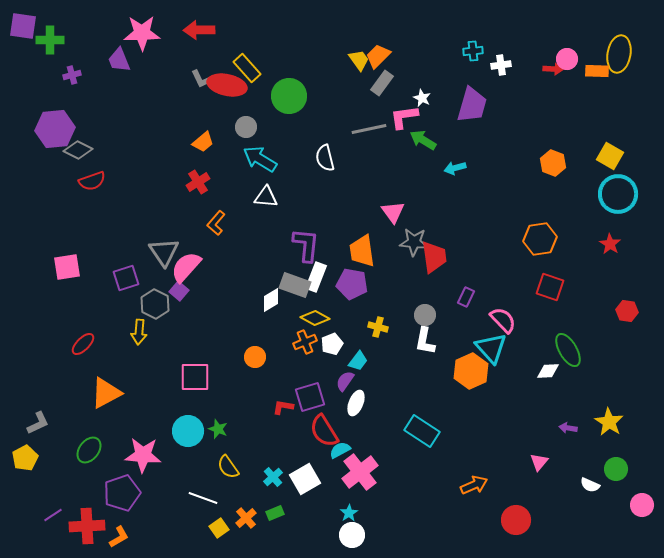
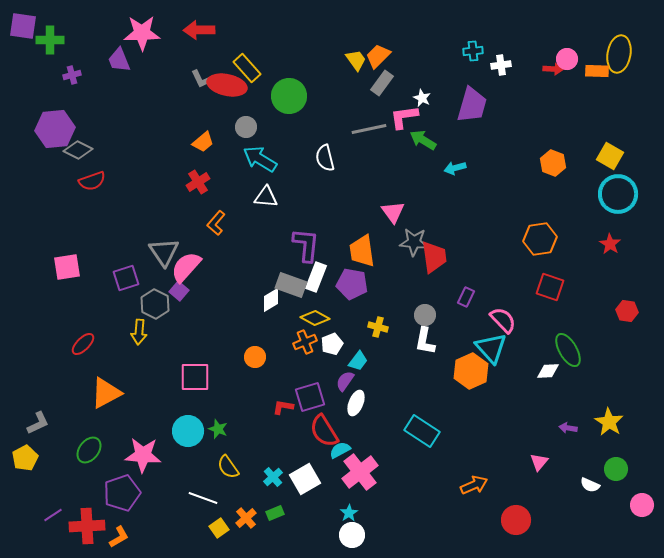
yellow trapezoid at (359, 60): moved 3 px left
gray rectangle at (295, 285): moved 4 px left
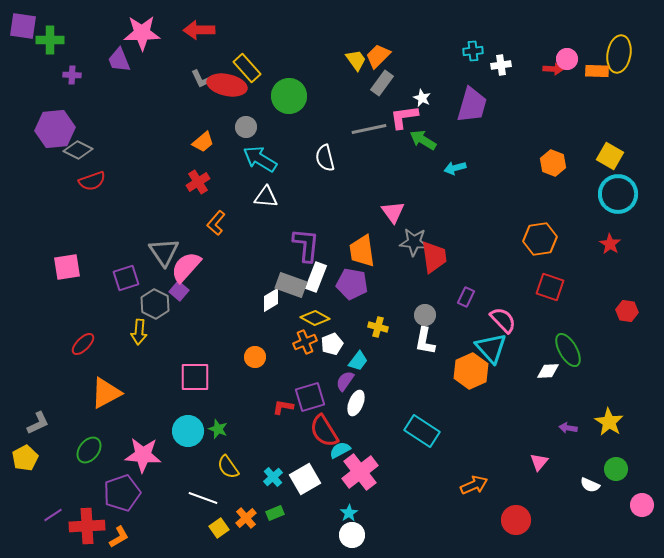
purple cross at (72, 75): rotated 18 degrees clockwise
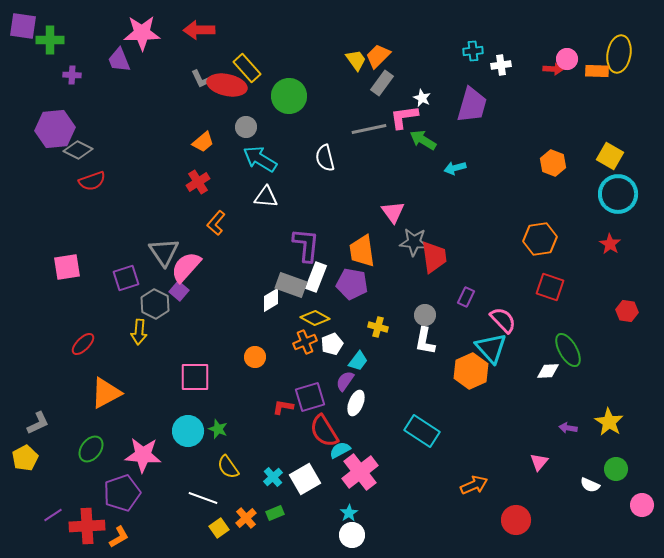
green ellipse at (89, 450): moved 2 px right, 1 px up
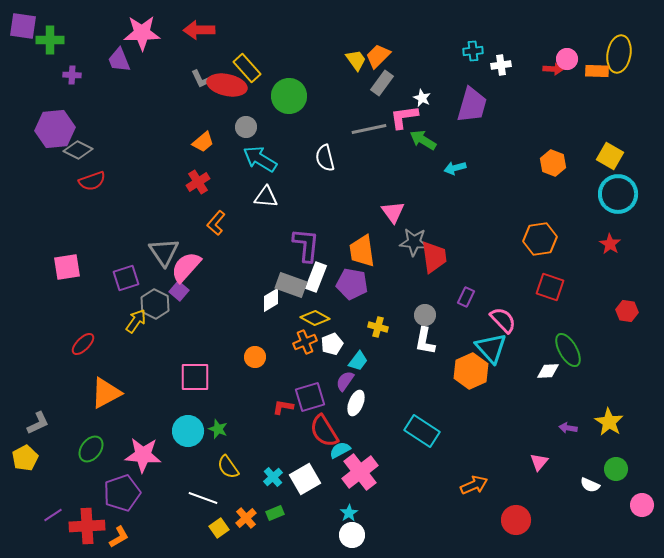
yellow arrow at (139, 332): moved 3 px left, 11 px up; rotated 150 degrees counterclockwise
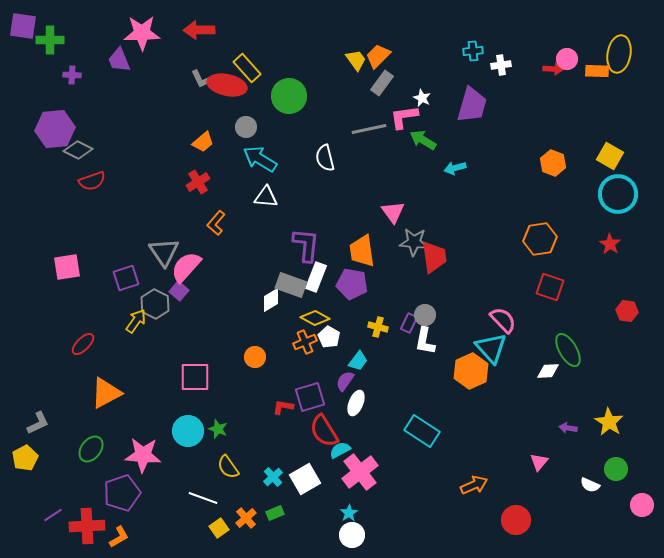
purple rectangle at (466, 297): moved 57 px left, 26 px down
white pentagon at (332, 344): moved 3 px left, 7 px up; rotated 20 degrees counterclockwise
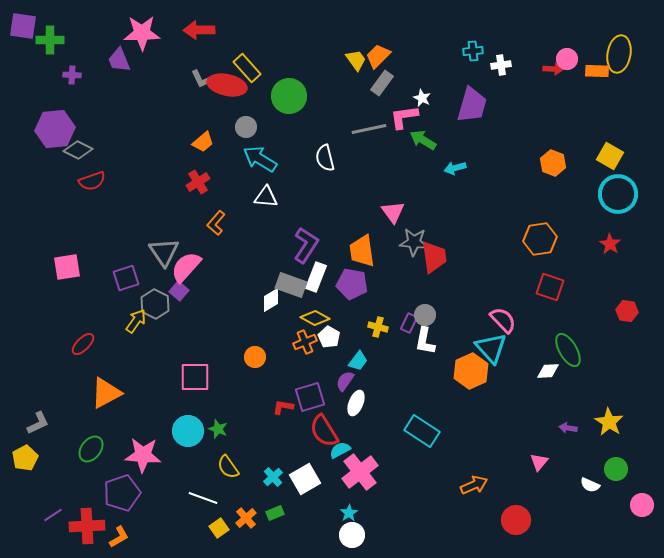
purple L-shape at (306, 245): rotated 27 degrees clockwise
